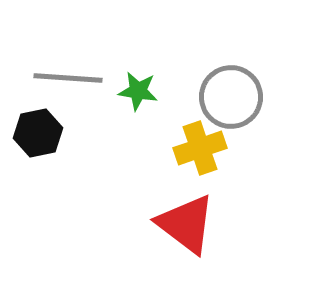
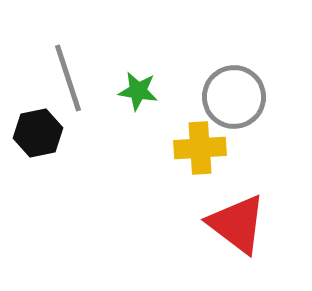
gray line: rotated 68 degrees clockwise
gray circle: moved 3 px right
yellow cross: rotated 15 degrees clockwise
red triangle: moved 51 px right
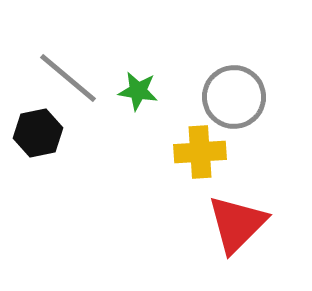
gray line: rotated 32 degrees counterclockwise
yellow cross: moved 4 px down
red triangle: rotated 38 degrees clockwise
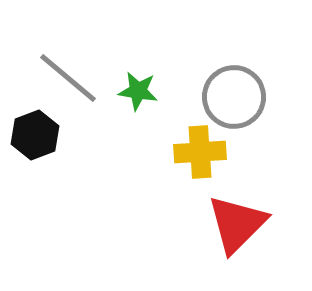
black hexagon: moved 3 px left, 2 px down; rotated 9 degrees counterclockwise
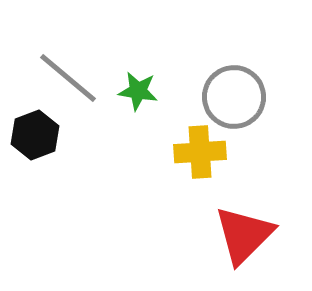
red triangle: moved 7 px right, 11 px down
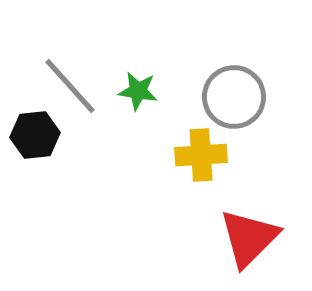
gray line: moved 2 px right, 8 px down; rotated 8 degrees clockwise
black hexagon: rotated 15 degrees clockwise
yellow cross: moved 1 px right, 3 px down
red triangle: moved 5 px right, 3 px down
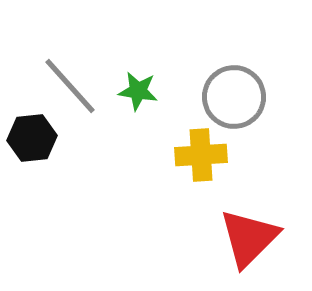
black hexagon: moved 3 px left, 3 px down
